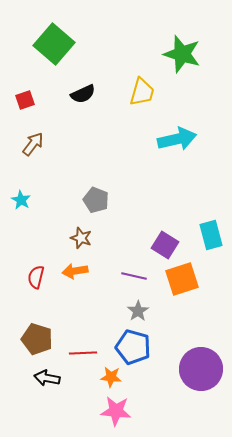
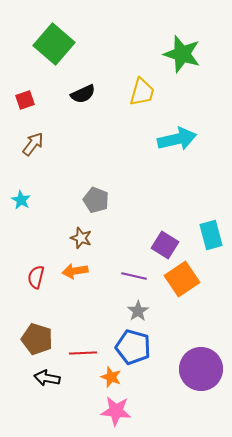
orange square: rotated 16 degrees counterclockwise
orange star: rotated 15 degrees clockwise
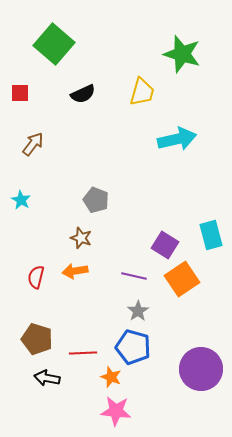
red square: moved 5 px left, 7 px up; rotated 18 degrees clockwise
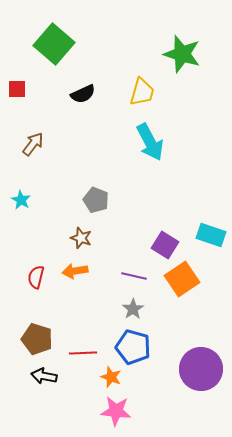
red square: moved 3 px left, 4 px up
cyan arrow: moved 27 px left, 3 px down; rotated 75 degrees clockwise
cyan rectangle: rotated 56 degrees counterclockwise
gray star: moved 5 px left, 2 px up
black arrow: moved 3 px left, 2 px up
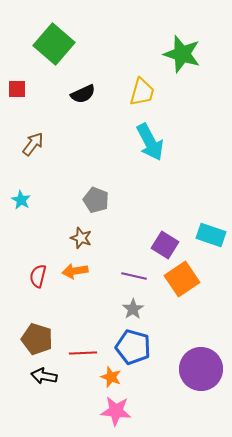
red semicircle: moved 2 px right, 1 px up
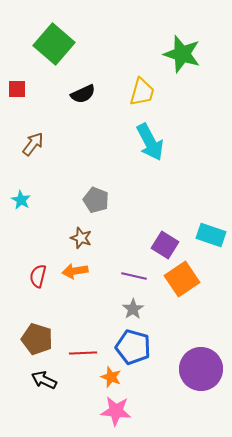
black arrow: moved 4 px down; rotated 15 degrees clockwise
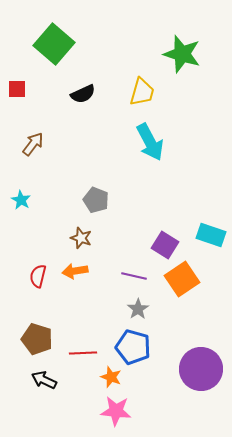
gray star: moved 5 px right
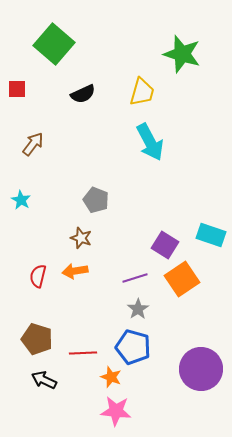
purple line: moved 1 px right, 2 px down; rotated 30 degrees counterclockwise
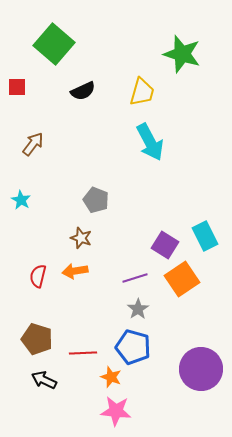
red square: moved 2 px up
black semicircle: moved 3 px up
cyan rectangle: moved 6 px left, 1 px down; rotated 44 degrees clockwise
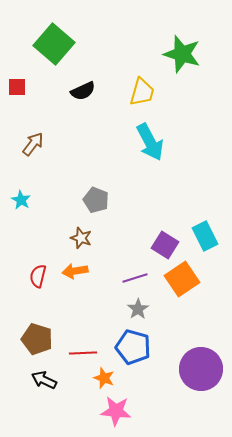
orange star: moved 7 px left, 1 px down
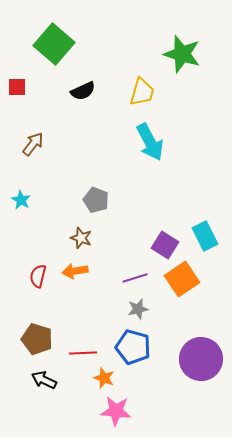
gray star: rotated 20 degrees clockwise
purple circle: moved 10 px up
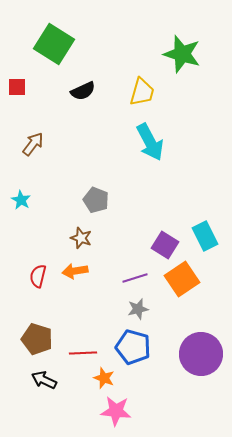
green square: rotated 9 degrees counterclockwise
purple circle: moved 5 px up
